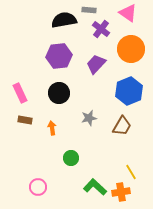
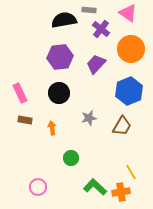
purple hexagon: moved 1 px right, 1 px down
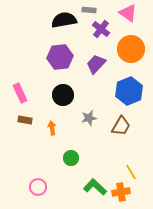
black circle: moved 4 px right, 2 px down
brown trapezoid: moved 1 px left
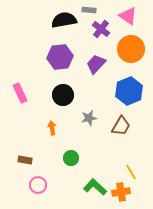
pink triangle: moved 3 px down
brown rectangle: moved 40 px down
pink circle: moved 2 px up
